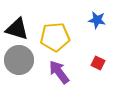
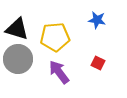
gray circle: moved 1 px left, 1 px up
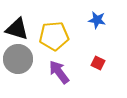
yellow pentagon: moved 1 px left, 1 px up
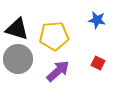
purple arrow: moved 1 px left, 1 px up; rotated 85 degrees clockwise
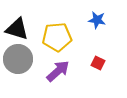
yellow pentagon: moved 3 px right, 1 px down
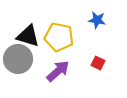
black triangle: moved 11 px right, 7 px down
yellow pentagon: moved 2 px right; rotated 16 degrees clockwise
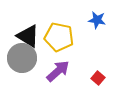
black triangle: rotated 15 degrees clockwise
gray circle: moved 4 px right, 1 px up
red square: moved 15 px down; rotated 16 degrees clockwise
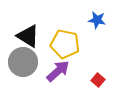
yellow pentagon: moved 6 px right, 7 px down
gray circle: moved 1 px right, 4 px down
red square: moved 2 px down
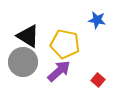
purple arrow: moved 1 px right
